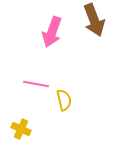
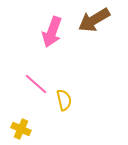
brown arrow: rotated 80 degrees clockwise
pink line: rotated 30 degrees clockwise
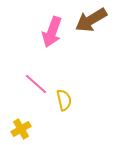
brown arrow: moved 3 px left
yellow cross: rotated 36 degrees clockwise
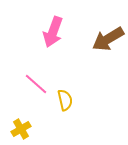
brown arrow: moved 17 px right, 19 px down
pink arrow: moved 1 px right
yellow semicircle: moved 1 px right
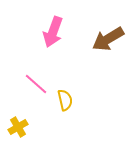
yellow cross: moved 3 px left, 2 px up
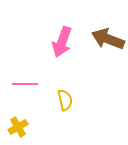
pink arrow: moved 9 px right, 10 px down
brown arrow: rotated 52 degrees clockwise
pink line: moved 11 px left; rotated 40 degrees counterclockwise
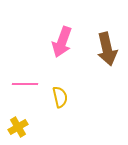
brown arrow: moved 1 px left, 10 px down; rotated 124 degrees counterclockwise
yellow semicircle: moved 5 px left, 3 px up
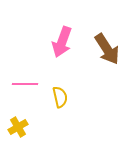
brown arrow: rotated 20 degrees counterclockwise
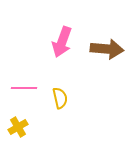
brown arrow: rotated 52 degrees counterclockwise
pink line: moved 1 px left, 4 px down
yellow semicircle: moved 1 px down
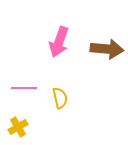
pink arrow: moved 3 px left
